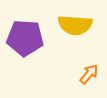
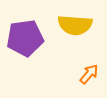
purple pentagon: rotated 12 degrees counterclockwise
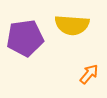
yellow semicircle: moved 3 px left
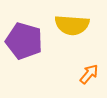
purple pentagon: moved 1 px left, 3 px down; rotated 24 degrees clockwise
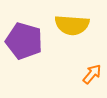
orange arrow: moved 3 px right
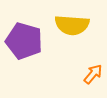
orange arrow: moved 1 px right
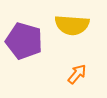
orange arrow: moved 16 px left
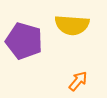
orange arrow: moved 1 px right, 7 px down
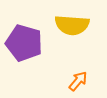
purple pentagon: moved 2 px down
